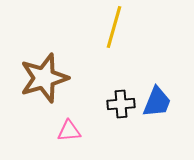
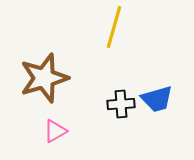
blue trapezoid: moved 3 px up; rotated 52 degrees clockwise
pink triangle: moved 14 px left; rotated 25 degrees counterclockwise
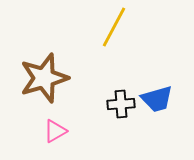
yellow line: rotated 12 degrees clockwise
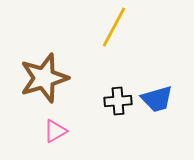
black cross: moved 3 px left, 3 px up
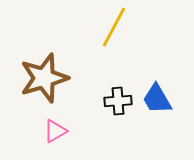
blue trapezoid: rotated 76 degrees clockwise
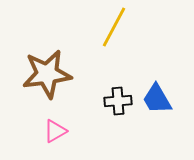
brown star: moved 3 px right, 4 px up; rotated 9 degrees clockwise
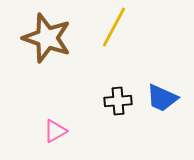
brown star: moved 36 px up; rotated 27 degrees clockwise
blue trapezoid: moved 5 px right, 1 px up; rotated 36 degrees counterclockwise
